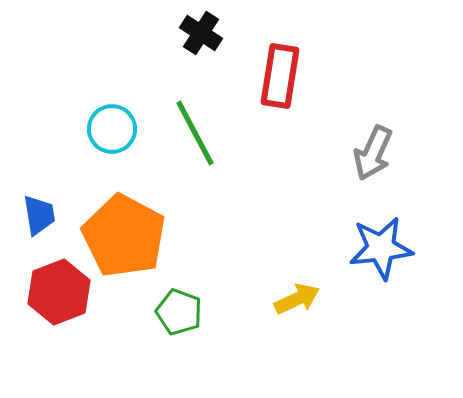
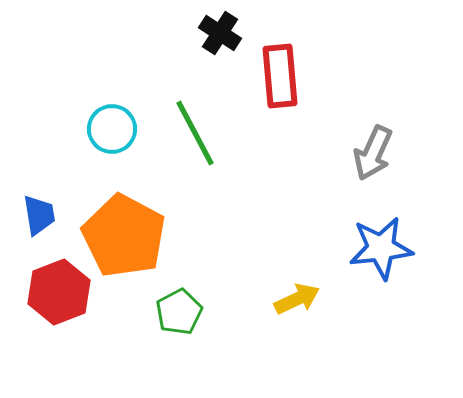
black cross: moved 19 px right
red rectangle: rotated 14 degrees counterclockwise
green pentagon: rotated 24 degrees clockwise
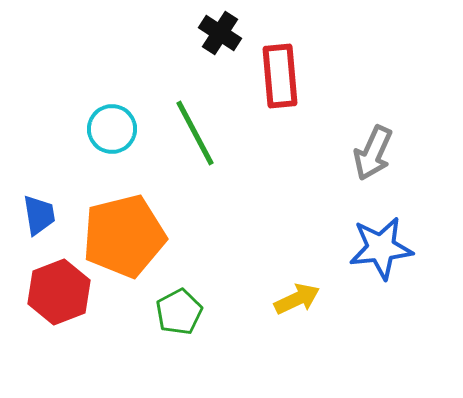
orange pentagon: rotated 30 degrees clockwise
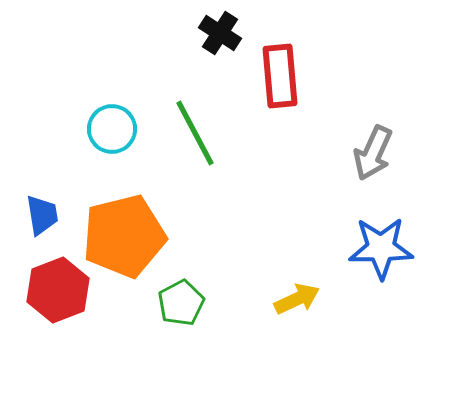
blue trapezoid: moved 3 px right
blue star: rotated 6 degrees clockwise
red hexagon: moved 1 px left, 2 px up
green pentagon: moved 2 px right, 9 px up
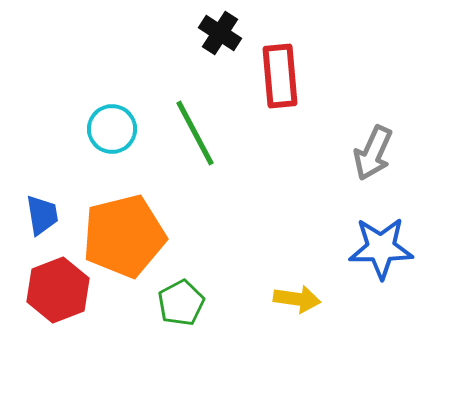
yellow arrow: rotated 33 degrees clockwise
